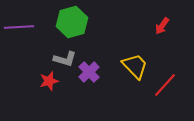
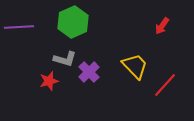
green hexagon: moved 1 px right; rotated 8 degrees counterclockwise
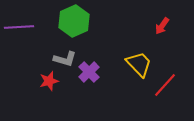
green hexagon: moved 1 px right, 1 px up
yellow trapezoid: moved 4 px right, 2 px up
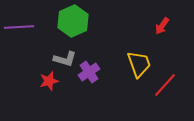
green hexagon: moved 1 px left
yellow trapezoid: rotated 24 degrees clockwise
purple cross: rotated 10 degrees clockwise
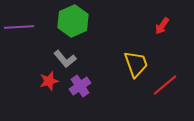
gray L-shape: rotated 35 degrees clockwise
yellow trapezoid: moved 3 px left
purple cross: moved 9 px left, 14 px down
red line: rotated 8 degrees clockwise
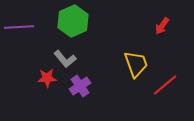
red star: moved 2 px left, 3 px up; rotated 12 degrees clockwise
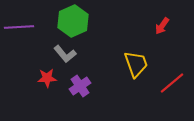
gray L-shape: moved 5 px up
red line: moved 7 px right, 2 px up
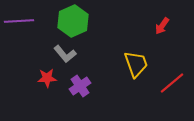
purple line: moved 6 px up
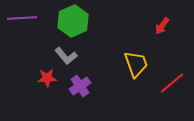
purple line: moved 3 px right, 3 px up
gray L-shape: moved 1 px right, 2 px down
